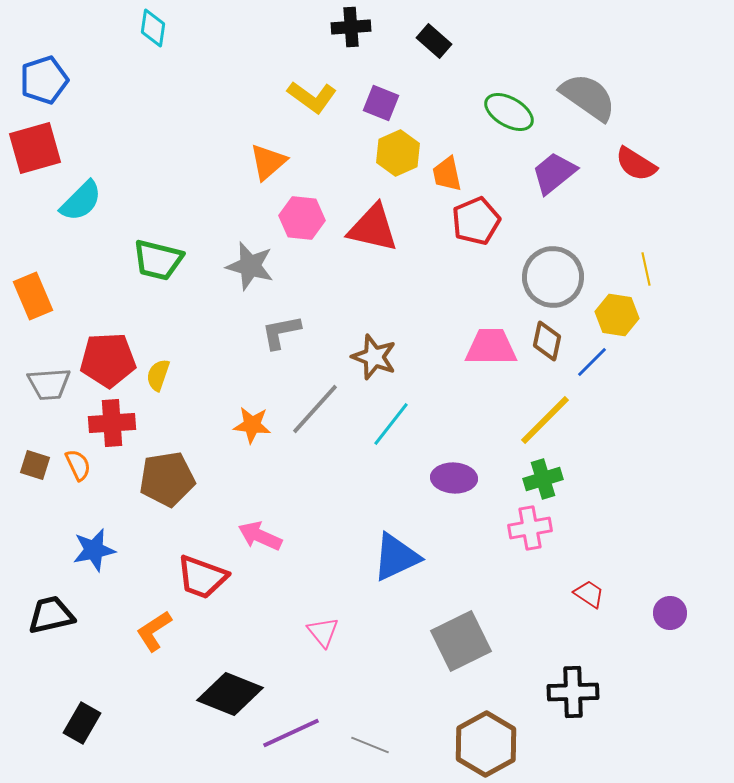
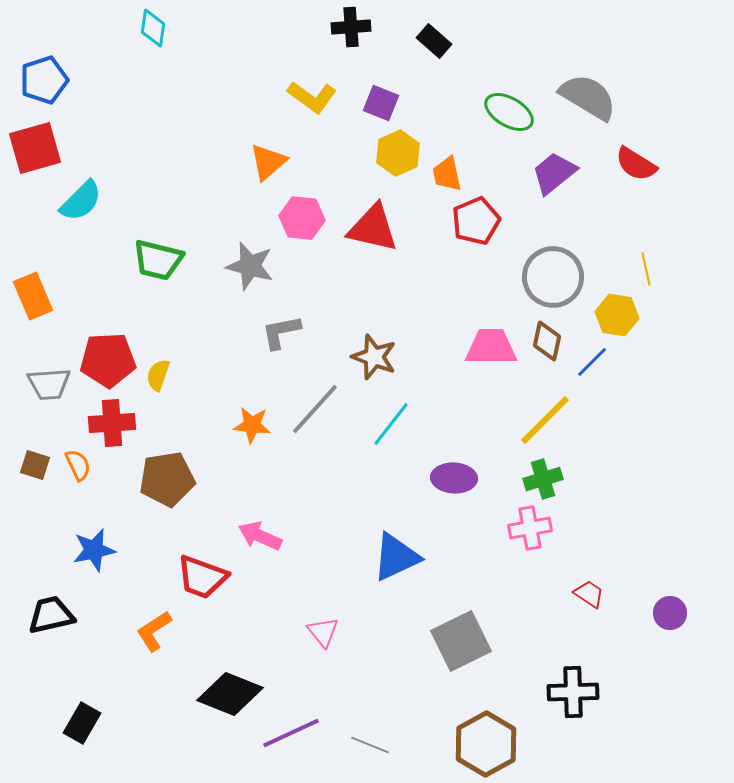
gray semicircle at (588, 97): rotated 4 degrees counterclockwise
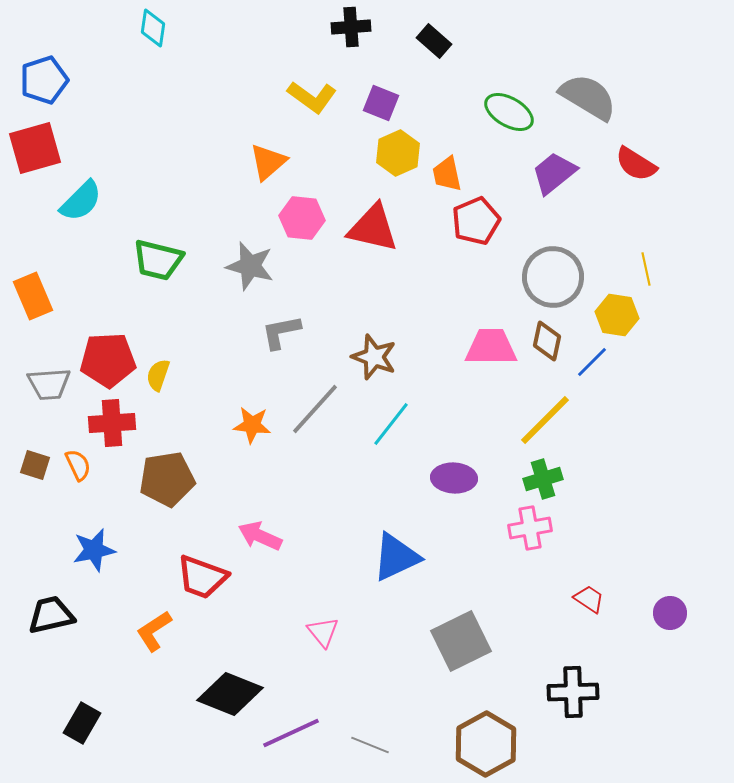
red trapezoid at (589, 594): moved 5 px down
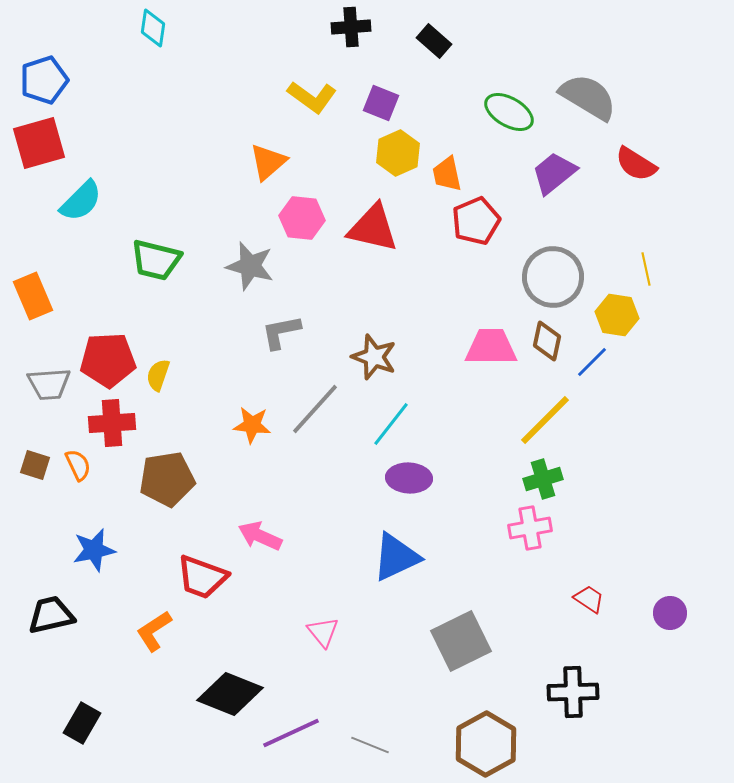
red square at (35, 148): moved 4 px right, 5 px up
green trapezoid at (158, 260): moved 2 px left
purple ellipse at (454, 478): moved 45 px left
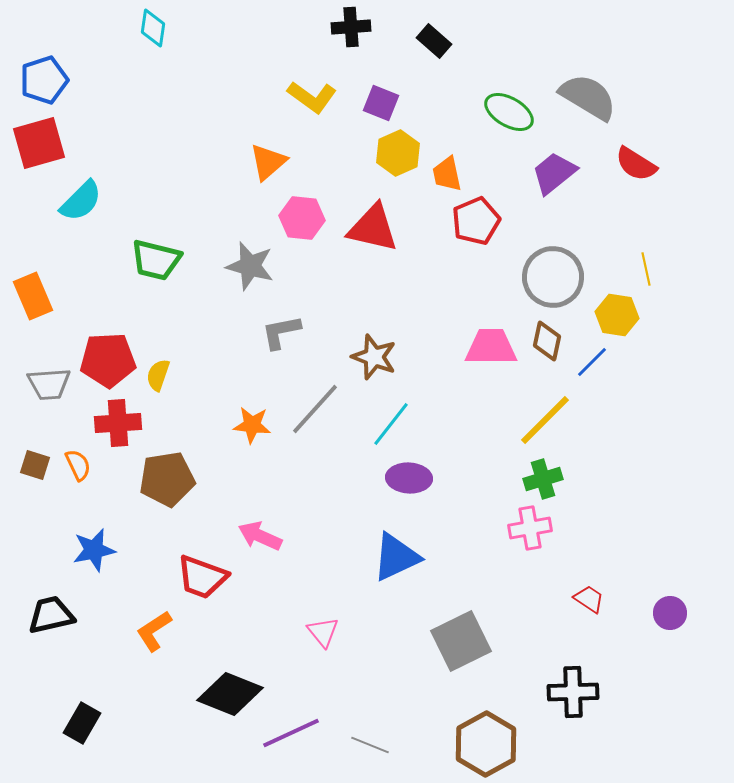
red cross at (112, 423): moved 6 px right
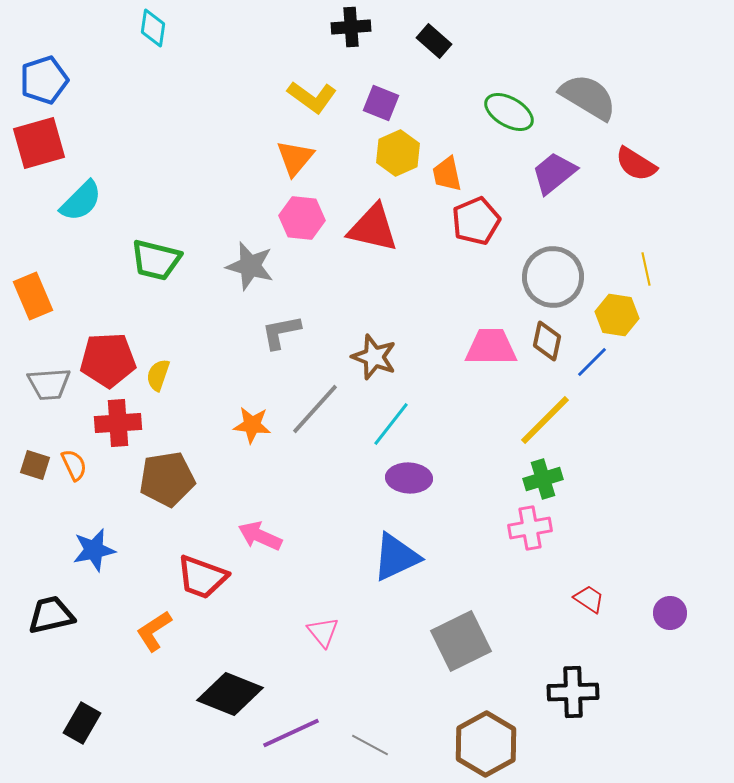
orange triangle at (268, 162): moved 27 px right, 4 px up; rotated 9 degrees counterclockwise
orange semicircle at (78, 465): moved 4 px left
gray line at (370, 745): rotated 6 degrees clockwise
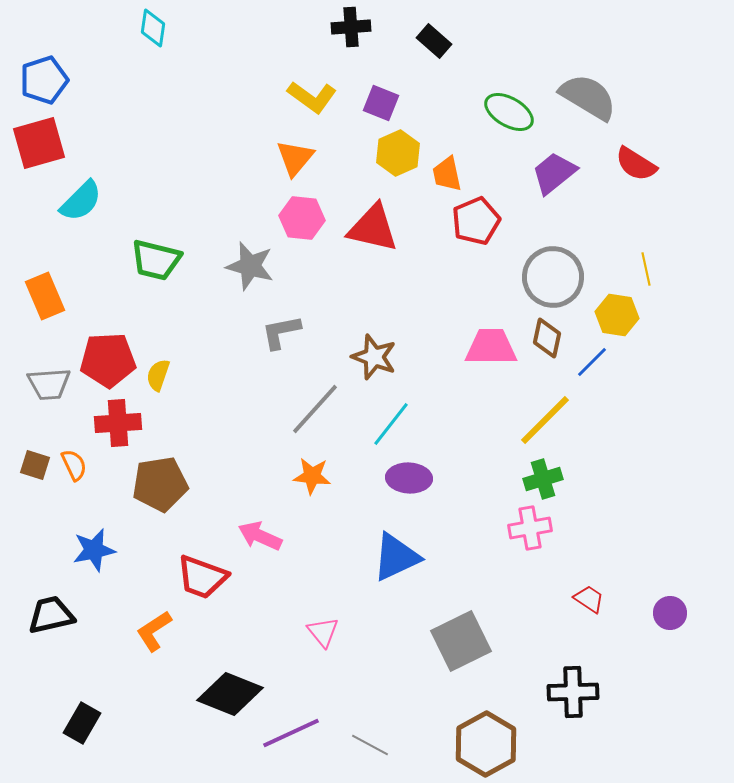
orange rectangle at (33, 296): moved 12 px right
brown diamond at (547, 341): moved 3 px up
orange star at (252, 425): moved 60 px right, 51 px down
brown pentagon at (167, 479): moved 7 px left, 5 px down
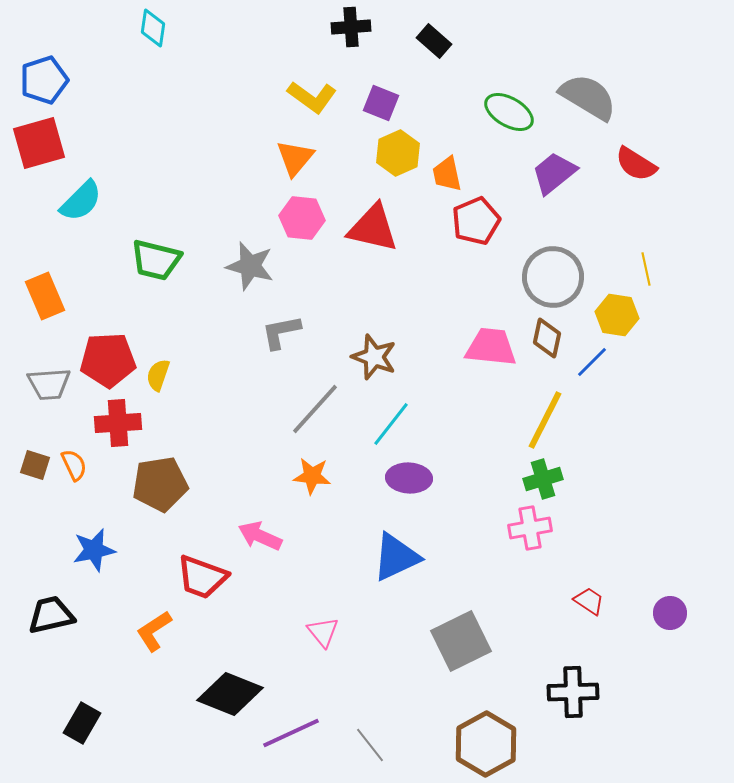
pink trapezoid at (491, 347): rotated 6 degrees clockwise
yellow line at (545, 420): rotated 18 degrees counterclockwise
red trapezoid at (589, 599): moved 2 px down
gray line at (370, 745): rotated 24 degrees clockwise
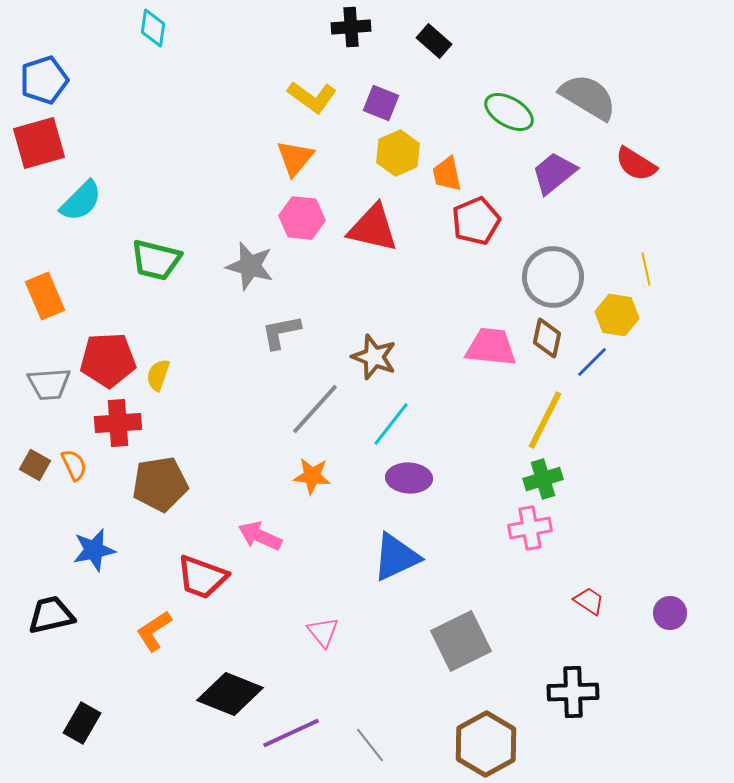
brown square at (35, 465): rotated 12 degrees clockwise
